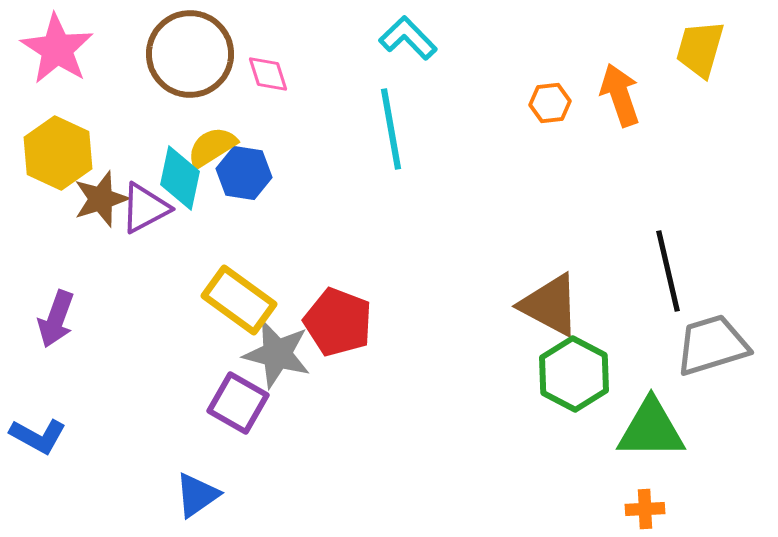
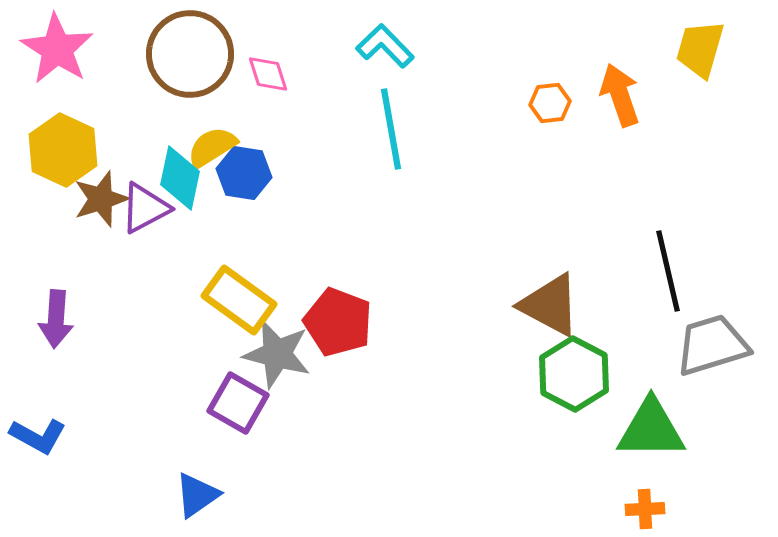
cyan L-shape: moved 23 px left, 8 px down
yellow hexagon: moved 5 px right, 3 px up
purple arrow: rotated 16 degrees counterclockwise
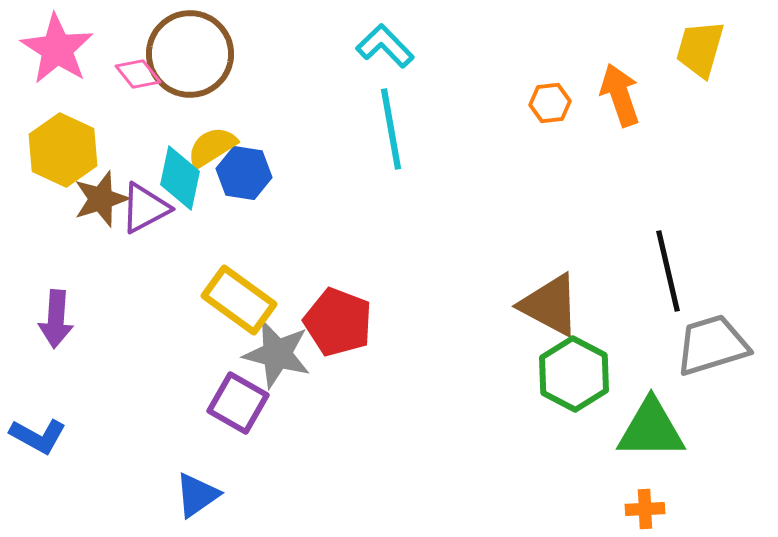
pink diamond: moved 130 px left; rotated 21 degrees counterclockwise
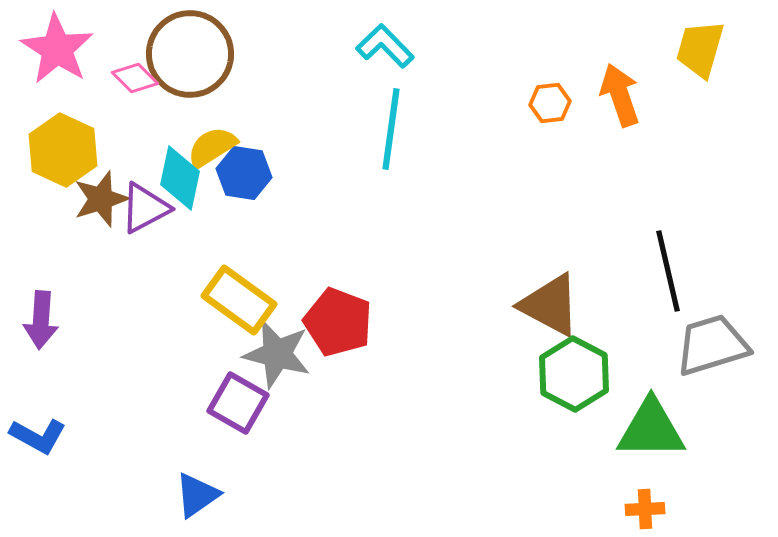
pink diamond: moved 3 px left, 4 px down; rotated 6 degrees counterclockwise
cyan line: rotated 18 degrees clockwise
purple arrow: moved 15 px left, 1 px down
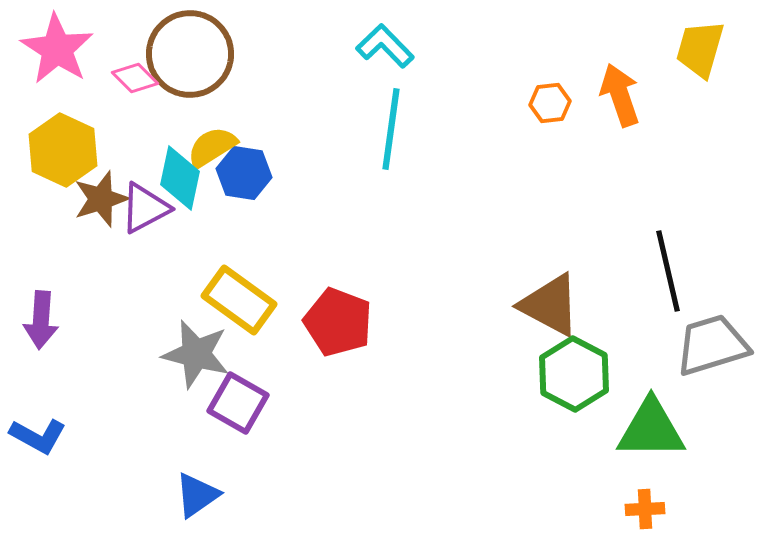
gray star: moved 81 px left
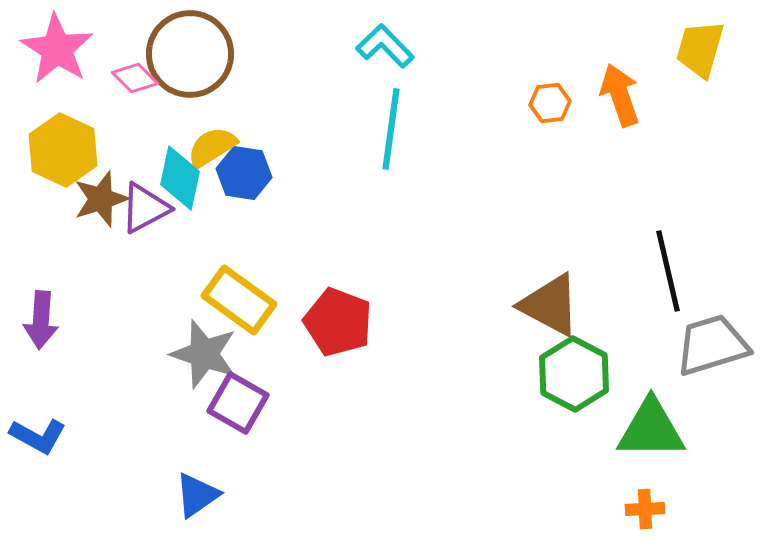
gray star: moved 8 px right; rotated 4 degrees clockwise
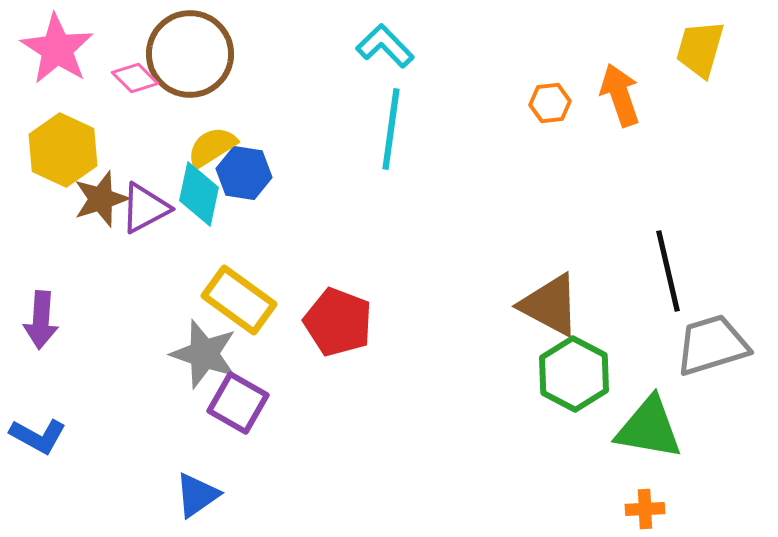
cyan diamond: moved 19 px right, 16 px down
green triangle: moved 2 px left, 1 px up; rotated 10 degrees clockwise
